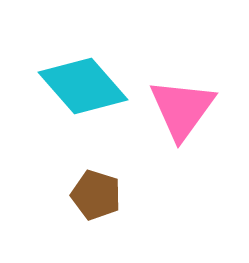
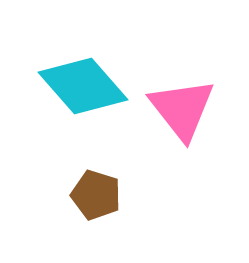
pink triangle: rotated 14 degrees counterclockwise
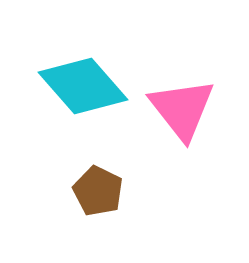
brown pentagon: moved 2 px right, 4 px up; rotated 9 degrees clockwise
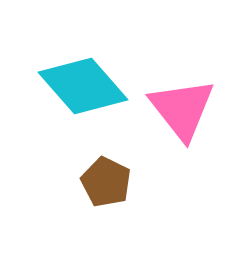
brown pentagon: moved 8 px right, 9 px up
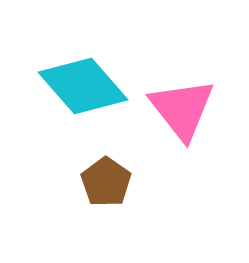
brown pentagon: rotated 9 degrees clockwise
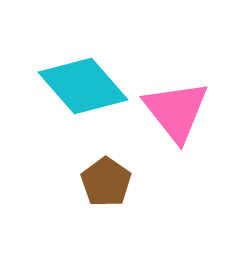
pink triangle: moved 6 px left, 2 px down
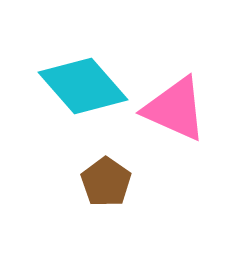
pink triangle: moved 1 px left, 2 px up; rotated 28 degrees counterclockwise
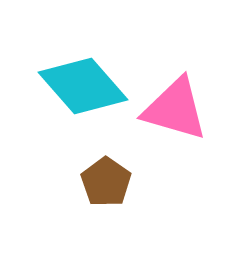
pink triangle: rotated 8 degrees counterclockwise
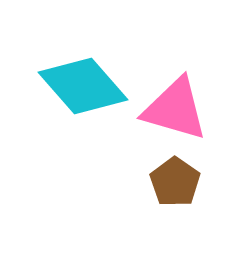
brown pentagon: moved 69 px right
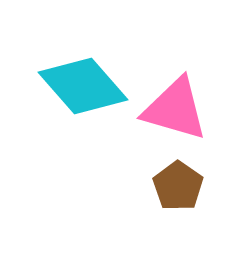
brown pentagon: moved 3 px right, 4 px down
